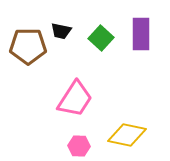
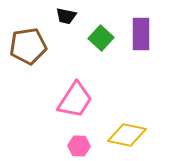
black trapezoid: moved 5 px right, 15 px up
brown pentagon: rotated 9 degrees counterclockwise
pink trapezoid: moved 1 px down
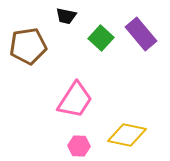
purple rectangle: rotated 40 degrees counterclockwise
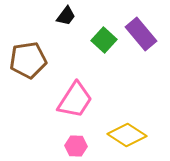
black trapezoid: rotated 65 degrees counterclockwise
green square: moved 3 px right, 2 px down
brown pentagon: moved 14 px down
yellow diamond: rotated 21 degrees clockwise
pink hexagon: moved 3 px left
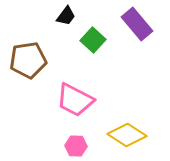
purple rectangle: moved 4 px left, 10 px up
green square: moved 11 px left
pink trapezoid: rotated 84 degrees clockwise
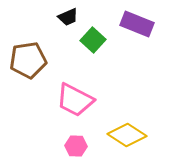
black trapezoid: moved 2 px right, 1 px down; rotated 30 degrees clockwise
purple rectangle: rotated 28 degrees counterclockwise
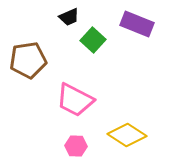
black trapezoid: moved 1 px right
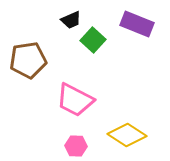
black trapezoid: moved 2 px right, 3 px down
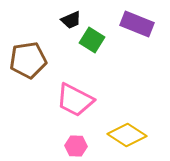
green square: moved 1 px left; rotated 10 degrees counterclockwise
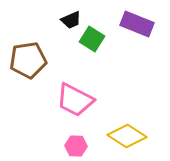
green square: moved 1 px up
yellow diamond: moved 1 px down
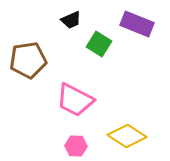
green square: moved 7 px right, 5 px down
